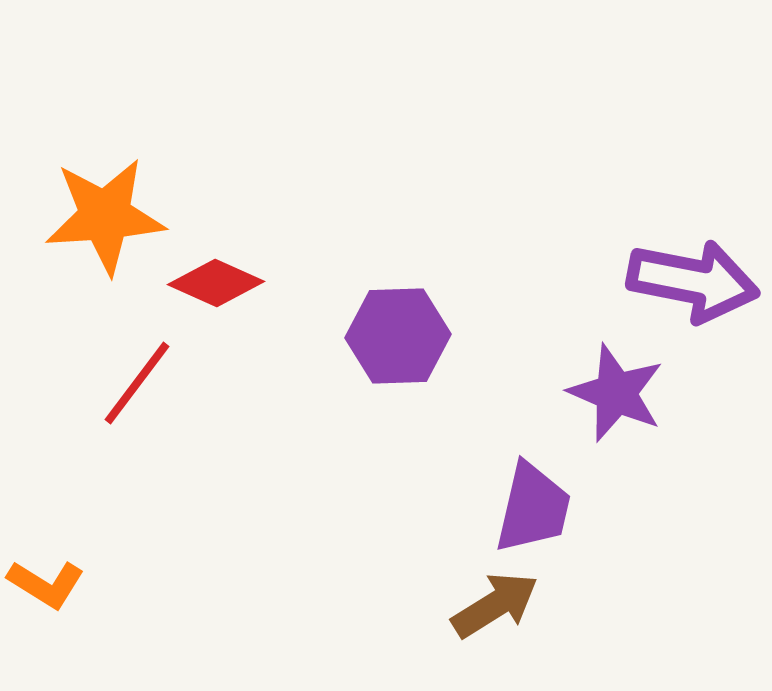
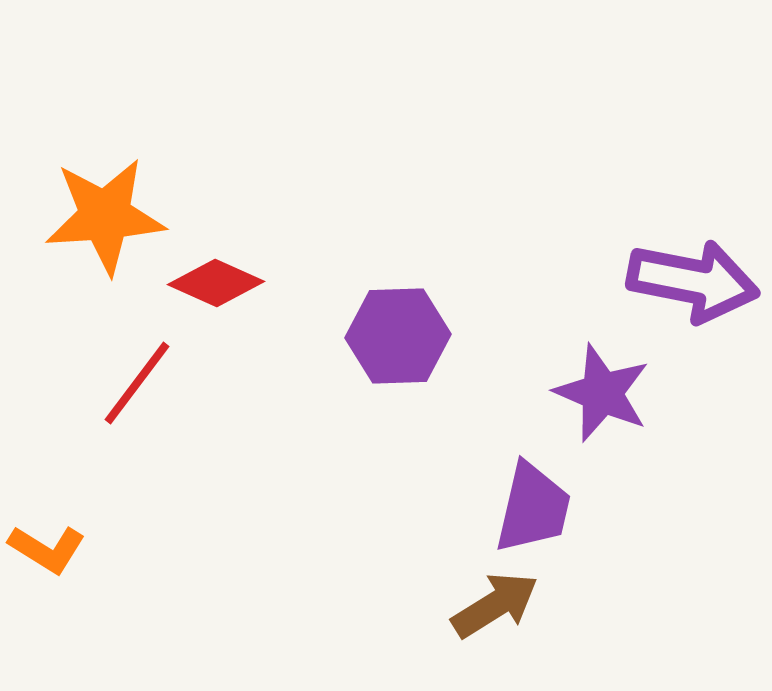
purple star: moved 14 px left
orange L-shape: moved 1 px right, 35 px up
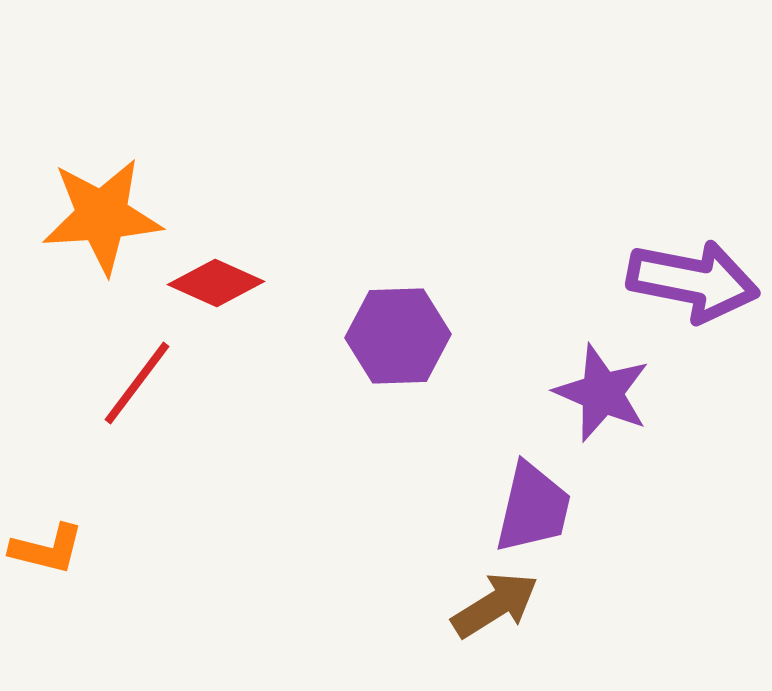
orange star: moved 3 px left
orange L-shape: rotated 18 degrees counterclockwise
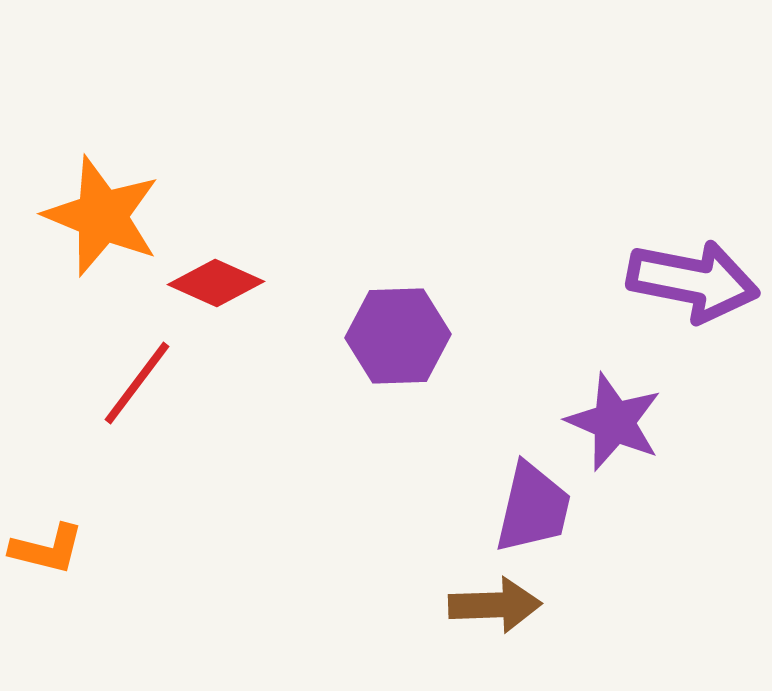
orange star: rotated 26 degrees clockwise
purple star: moved 12 px right, 29 px down
brown arrow: rotated 30 degrees clockwise
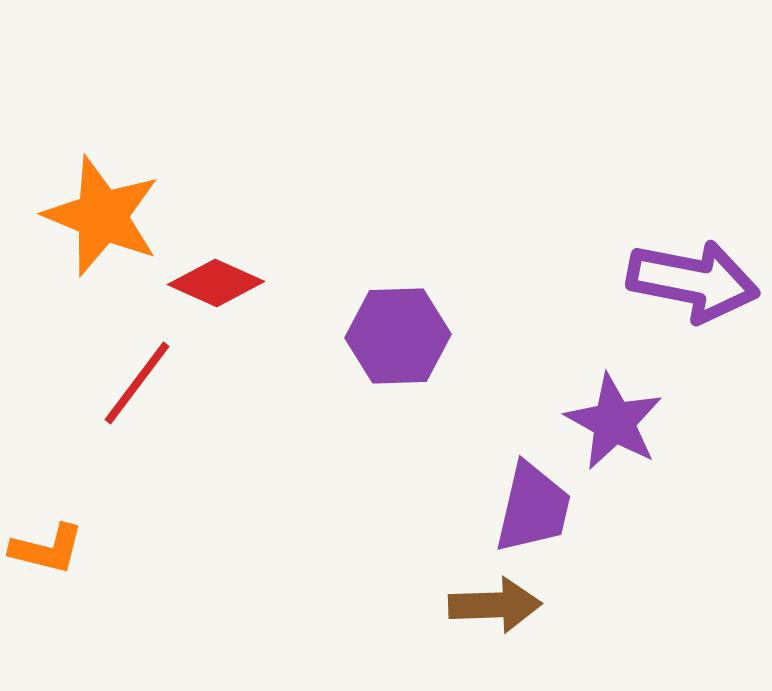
purple star: rotated 6 degrees clockwise
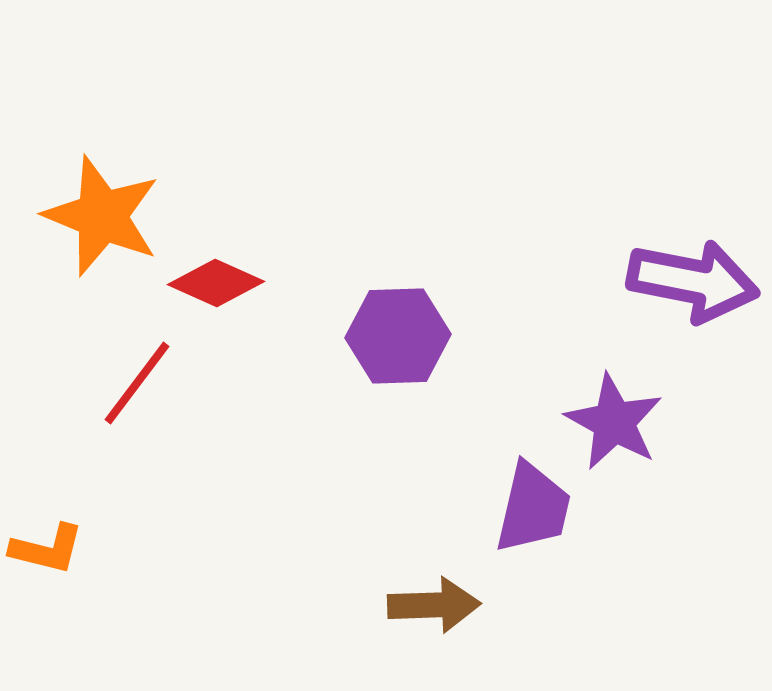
brown arrow: moved 61 px left
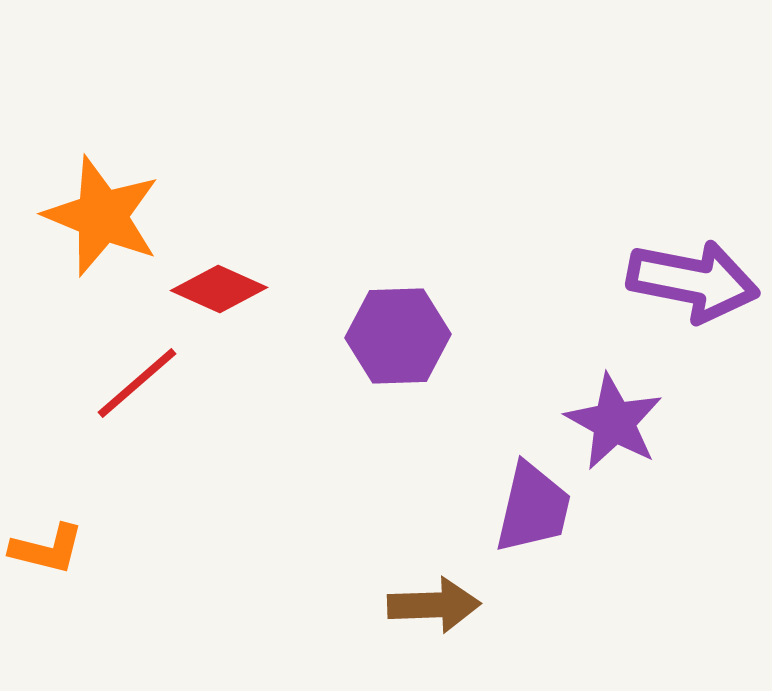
red diamond: moved 3 px right, 6 px down
red line: rotated 12 degrees clockwise
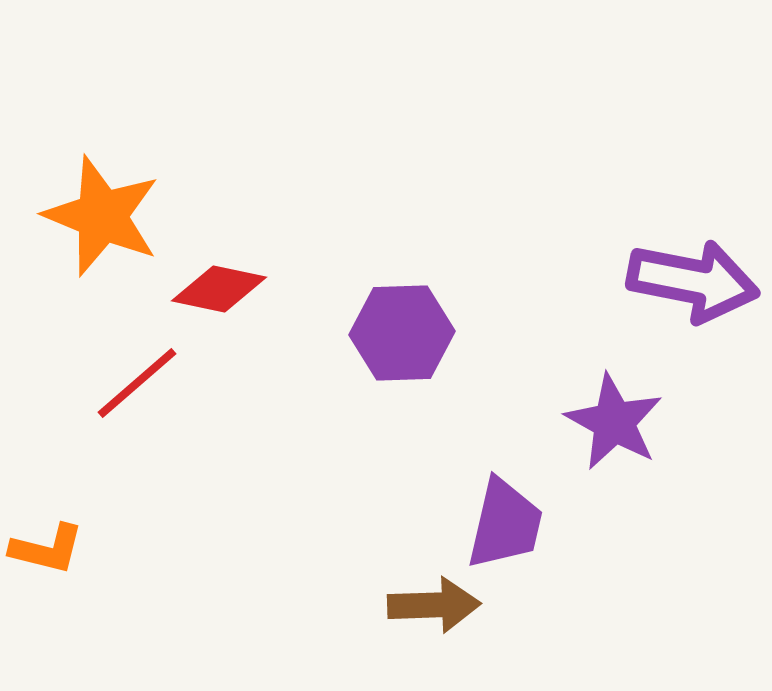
red diamond: rotated 12 degrees counterclockwise
purple hexagon: moved 4 px right, 3 px up
purple trapezoid: moved 28 px left, 16 px down
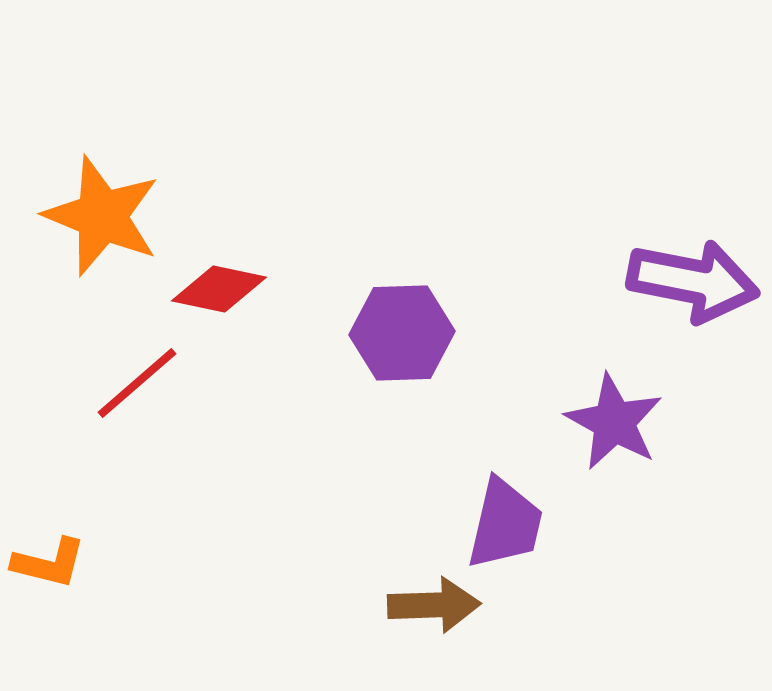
orange L-shape: moved 2 px right, 14 px down
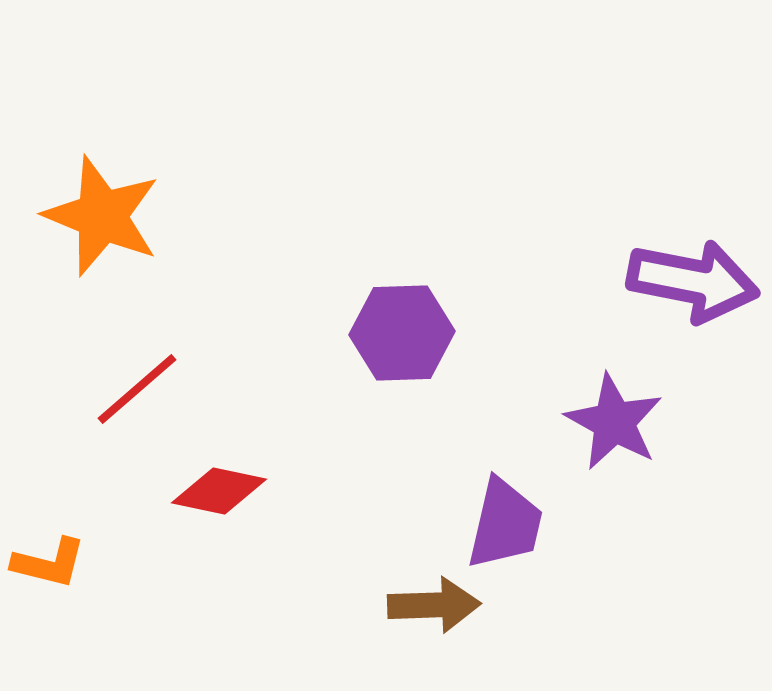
red diamond: moved 202 px down
red line: moved 6 px down
